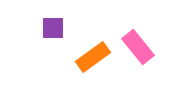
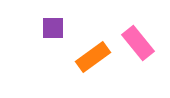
pink rectangle: moved 4 px up
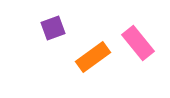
purple square: rotated 20 degrees counterclockwise
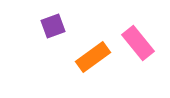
purple square: moved 2 px up
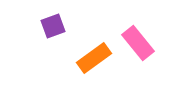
orange rectangle: moved 1 px right, 1 px down
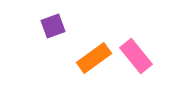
pink rectangle: moved 2 px left, 13 px down
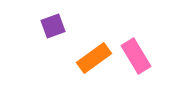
pink rectangle: rotated 8 degrees clockwise
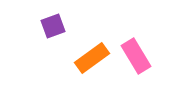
orange rectangle: moved 2 px left
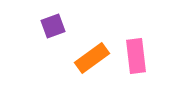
pink rectangle: rotated 24 degrees clockwise
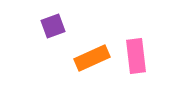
orange rectangle: rotated 12 degrees clockwise
